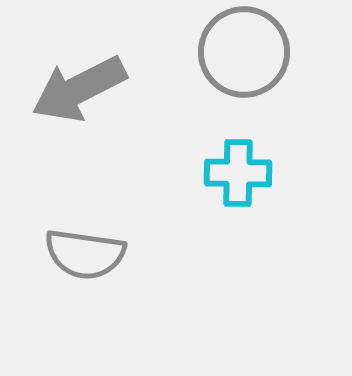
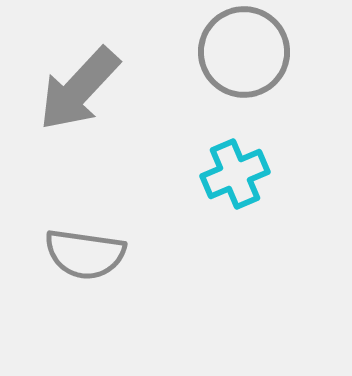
gray arrow: rotated 20 degrees counterclockwise
cyan cross: moved 3 px left, 1 px down; rotated 24 degrees counterclockwise
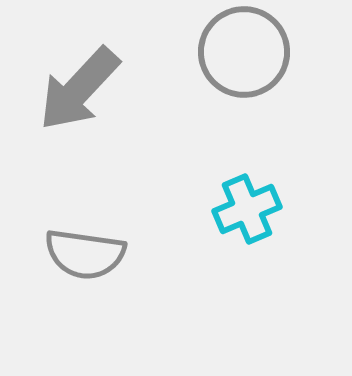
cyan cross: moved 12 px right, 35 px down
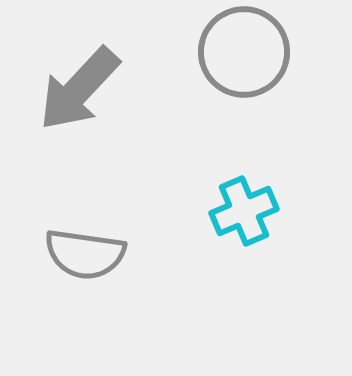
cyan cross: moved 3 px left, 2 px down
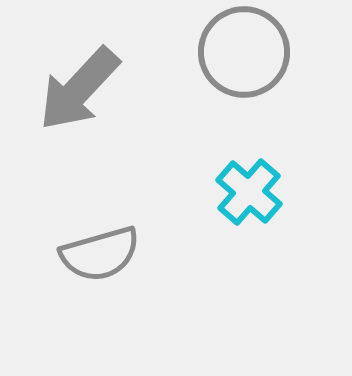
cyan cross: moved 5 px right, 19 px up; rotated 26 degrees counterclockwise
gray semicircle: moved 15 px right; rotated 24 degrees counterclockwise
